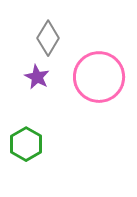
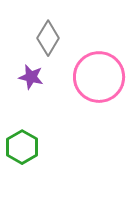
purple star: moved 6 px left; rotated 15 degrees counterclockwise
green hexagon: moved 4 px left, 3 px down
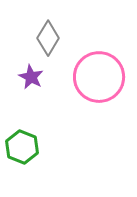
purple star: rotated 15 degrees clockwise
green hexagon: rotated 8 degrees counterclockwise
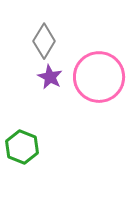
gray diamond: moved 4 px left, 3 px down
purple star: moved 19 px right
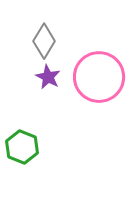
purple star: moved 2 px left
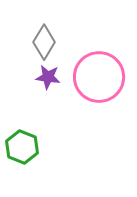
gray diamond: moved 1 px down
purple star: rotated 20 degrees counterclockwise
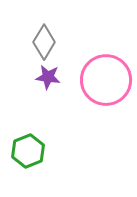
pink circle: moved 7 px right, 3 px down
green hexagon: moved 6 px right, 4 px down; rotated 16 degrees clockwise
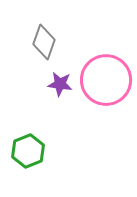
gray diamond: rotated 12 degrees counterclockwise
purple star: moved 12 px right, 7 px down
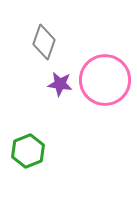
pink circle: moved 1 px left
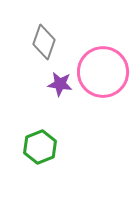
pink circle: moved 2 px left, 8 px up
green hexagon: moved 12 px right, 4 px up
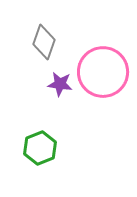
green hexagon: moved 1 px down
